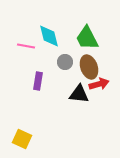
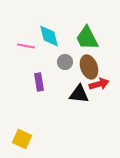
purple rectangle: moved 1 px right, 1 px down; rotated 18 degrees counterclockwise
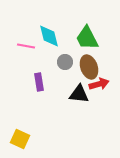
yellow square: moved 2 px left
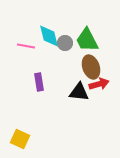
green trapezoid: moved 2 px down
gray circle: moved 19 px up
brown ellipse: moved 2 px right
black triangle: moved 2 px up
